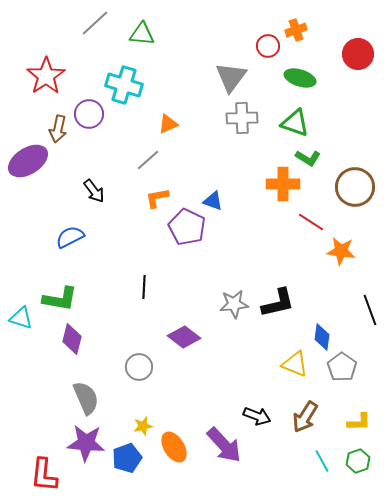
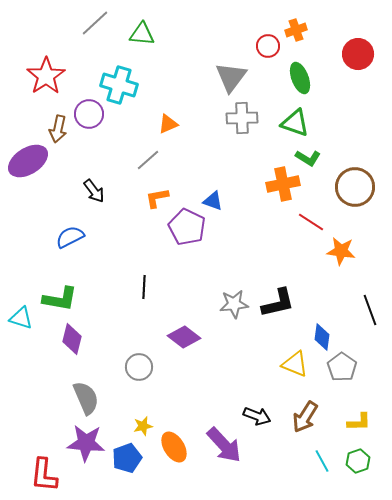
green ellipse at (300, 78): rotated 52 degrees clockwise
cyan cross at (124, 85): moved 5 px left
orange cross at (283, 184): rotated 12 degrees counterclockwise
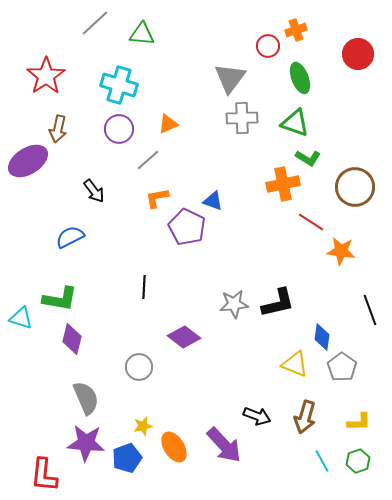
gray triangle at (231, 77): moved 1 px left, 1 px down
purple circle at (89, 114): moved 30 px right, 15 px down
brown arrow at (305, 417): rotated 16 degrees counterclockwise
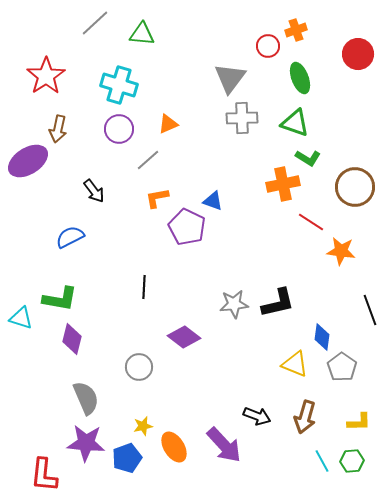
green hexagon at (358, 461): moved 6 px left; rotated 15 degrees clockwise
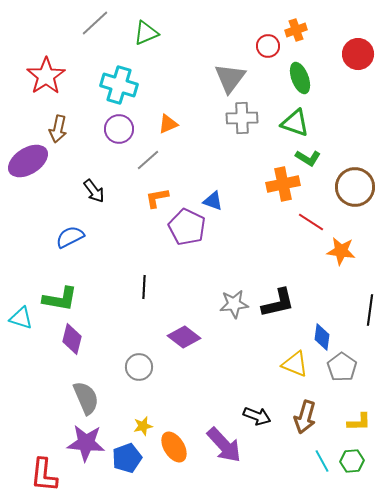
green triangle at (142, 34): moved 4 px right, 1 px up; rotated 28 degrees counterclockwise
black line at (370, 310): rotated 28 degrees clockwise
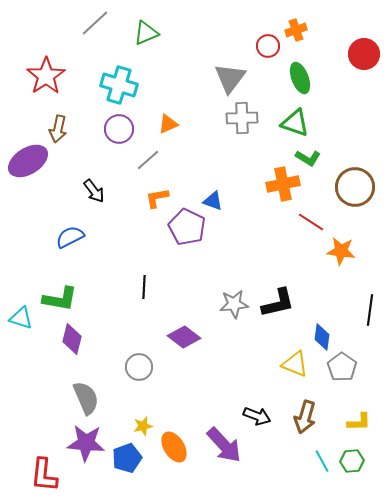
red circle at (358, 54): moved 6 px right
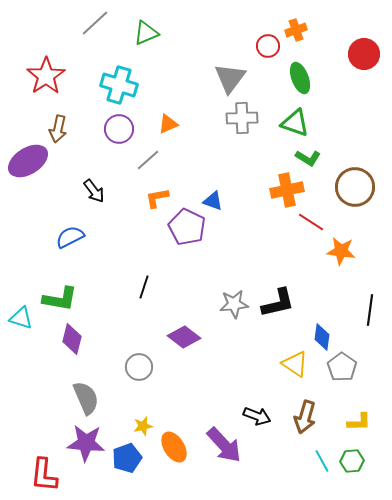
orange cross at (283, 184): moved 4 px right, 6 px down
black line at (144, 287): rotated 15 degrees clockwise
yellow triangle at (295, 364): rotated 12 degrees clockwise
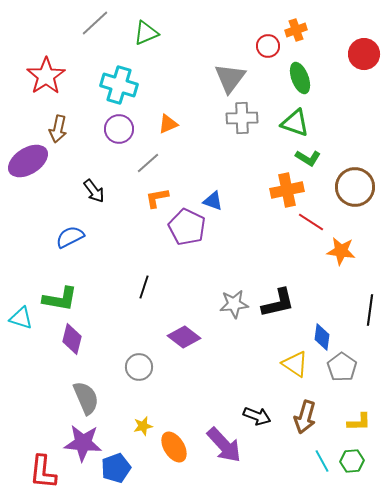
gray line at (148, 160): moved 3 px down
purple star at (86, 443): moved 3 px left
blue pentagon at (127, 458): moved 11 px left, 10 px down
red L-shape at (44, 475): moved 1 px left, 3 px up
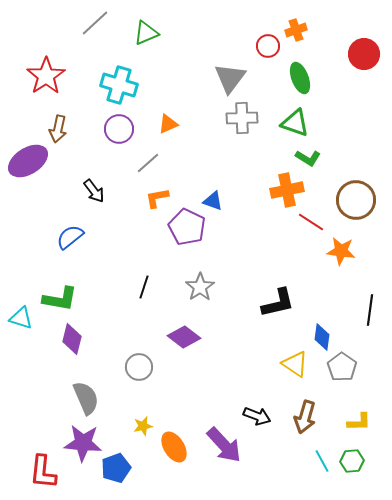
brown circle at (355, 187): moved 1 px right, 13 px down
blue semicircle at (70, 237): rotated 12 degrees counterclockwise
gray star at (234, 304): moved 34 px left, 17 px up; rotated 28 degrees counterclockwise
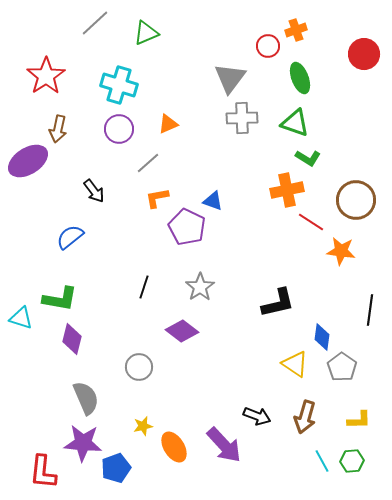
purple diamond at (184, 337): moved 2 px left, 6 px up
yellow L-shape at (359, 422): moved 2 px up
